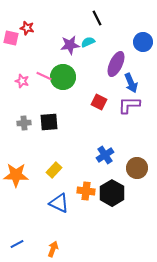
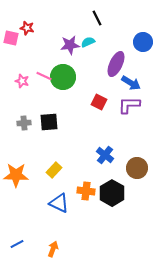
blue arrow: rotated 36 degrees counterclockwise
blue cross: rotated 18 degrees counterclockwise
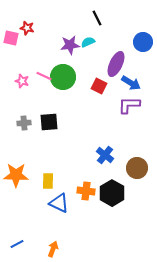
red square: moved 16 px up
yellow rectangle: moved 6 px left, 11 px down; rotated 42 degrees counterclockwise
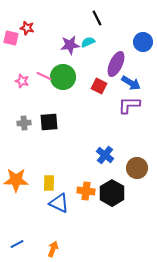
orange star: moved 5 px down
yellow rectangle: moved 1 px right, 2 px down
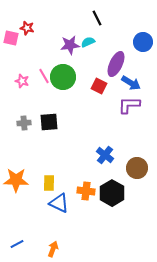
pink line: rotated 35 degrees clockwise
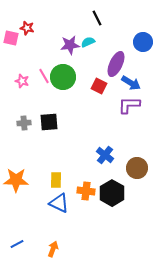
yellow rectangle: moved 7 px right, 3 px up
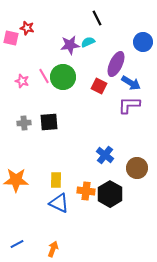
black hexagon: moved 2 px left, 1 px down
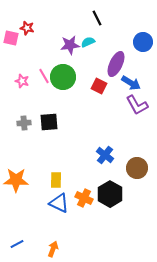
purple L-shape: moved 8 px right; rotated 120 degrees counterclockwise
orange cross: moved 2 px left, 7 px down; rotated 18 degrees clockwise
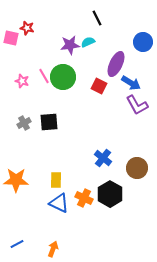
gray cross: rotated 24 degrees counterclockwise
blue cross: moved 2 px left, 3 px down
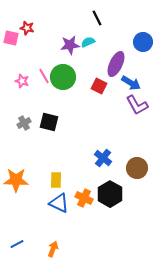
black square: rotated 18 degrees clockwise
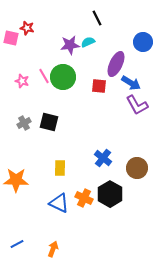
red square: rotated 21 degrees counterclockwise
yellow rectangle: moved 4 px right, 12 px up
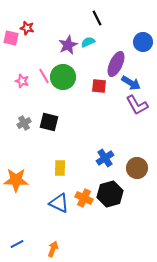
purple star: moved 2 px left; rotated 18 degrees counterclockwise
blue cross: moved 2 px right; rotated 18 degrees clockwise
black hexagon: rotated 15 degrees clockwise
